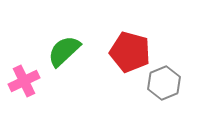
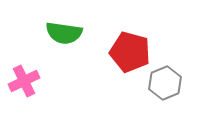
green semicircle: moved 18 px up; rotated 129 degrees counterclockwise
gray hexagon: moved 1 px right
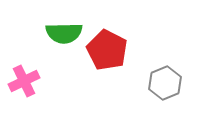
green semicircle: rotated 9 degrees counterclockwise
red pentagon: moved 23 px left, 2 px up; rotated 12 degrees clockwise
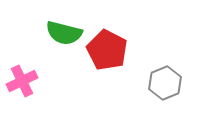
green semicircle: rotated 15 degrees clockwise
pink cross: moved 2 px left
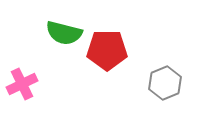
red pentagon: rotated 27 degrees counterclockwise
pink cross: moved 3 px down
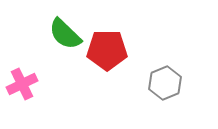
green semicircle: moved 1 px right, 1 px down; rotated 30 degrees clockwise
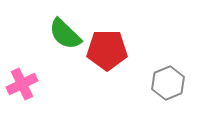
gray hexagon: moved 3 px right
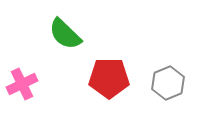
red pentagon: moved 2 px right, 28 px down
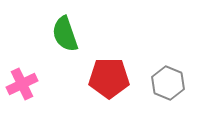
green semicircle: rotated 27 degrees clockwise
gray hexagon: rotated 16 degrees counterclockwise
